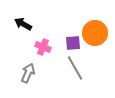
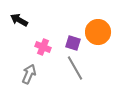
black arrow: moved 4 px left, 4 px up
orange circle: moved 3 px right, 1 px up
purple square: rotated 21 degrees clockwise
gray arrow: moved 1 px right, 1 px down
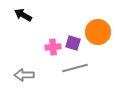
black arrow: moved 4 px right, 5 px up
pink cross: moved 10 px right; rotated 28 degrees counterclockwise
gray line: rotated 75 degrees counterclockwise
gray arrow: moved 5 px left, 1 px down; rotated 114 degrees counterclockwise
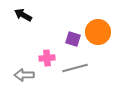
purple square: moved 4 px up
pink cross: moved 6 px left, 11 px down
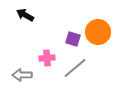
black arrow: moved 2 px right
gray line: rotated 25 degrees counterclockwise
gray arrow: moved 2 px left
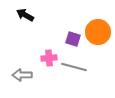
pink cross: moved 2 px right
gray line: moved 1 px left, 1 px up; rotated 55 degrees clockwise
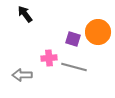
black arrow: moved 1 px up; rotated 24 degrees clockwise
